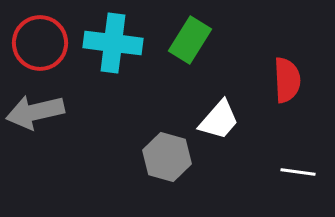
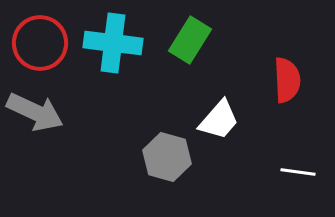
gray arrow: rotated 142 degrees counterclockwise
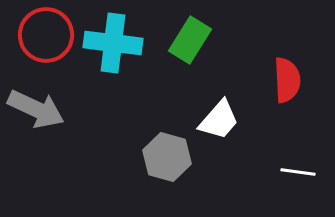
red circle: moved 6 px right, 8 px up
gray arrow: moved 1 px right, 3 px up
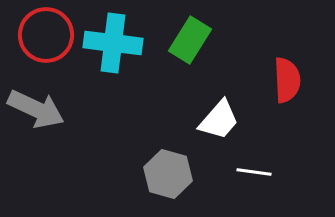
gray hexagon: moved 1 px right, 17 px down
white line: moved 44 px left
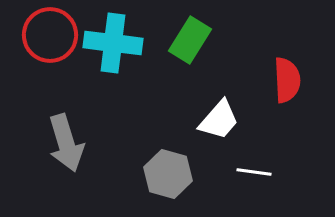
red circle: moved 4 px right
gray arrow: moved 30 px right, 34 px down; rotated 48 degrees clockwise
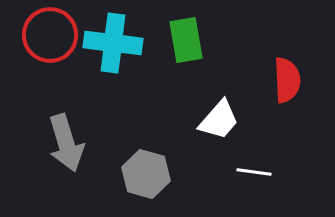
green rectangle: moved 4 px left; rotated 42 degrees counterclockwise
gray hexagon: moved 22 px left
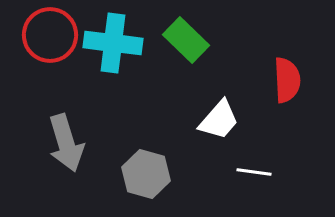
green rectangle: rotated 36 degrees counterclockwise
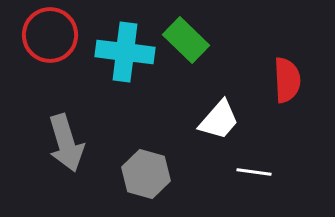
cyan cross: moved 12 px right, 9 px down
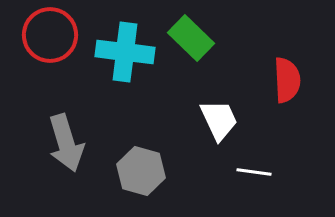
green rectangle: moved 5 px right, 2 px up
white trapezoid: rotated 66 degrees counterclockwise
gray hexagon: moved 5 px left, 3 px up
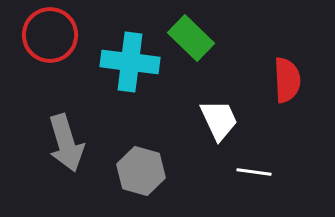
cyan cross: moved 5 px right, 10 px down
